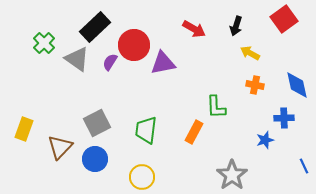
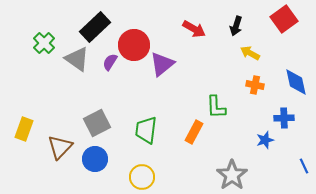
purple triangle: moved 1 px left, 1 px down; rotated 28 degrees counterclockwise
blue diamond: moved 1 px left, 3 px up
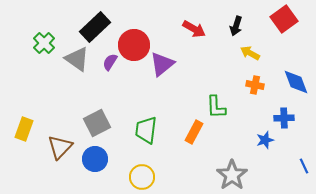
blue diamond: rotated 8 degrees counterclockwise
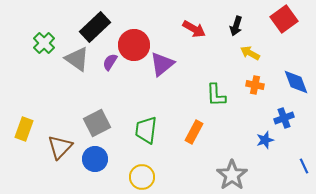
green L-shape: moved 12 px up
blue cross: rotated 18 degrees counterclockwise
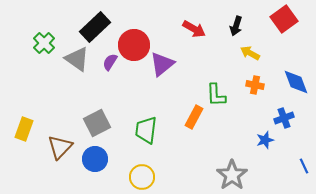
orange rectangle: moved 15 px up
